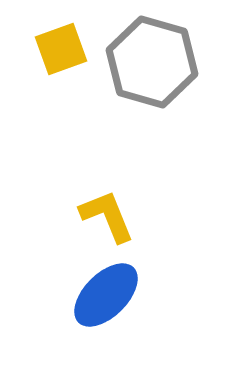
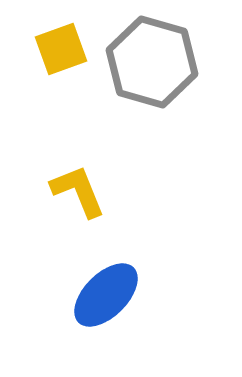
yellow L-shape: moved 29 px left, 25 px up
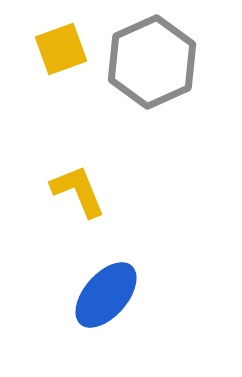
gray hexagon: rotated 20 degrees clockwise
blue ellipse: rotated 4 degrees counterclockwise
